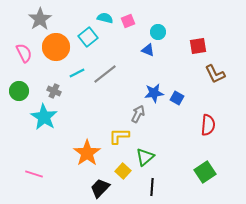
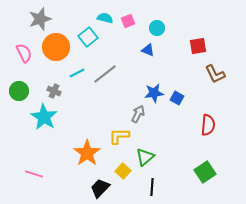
gray star: rotated 15 degrees clockwise
cyan circle: moved 1 px left, 4 px up
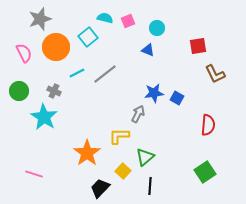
black line: moved 2 px left, 1 px up
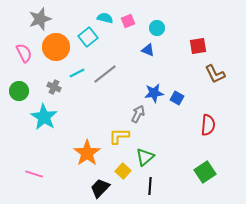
gray cross: moved 4 px up
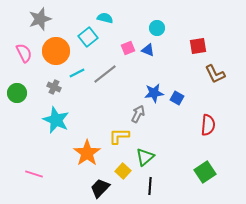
pink square: moved 27 px down
orange circle: moved 4 px down
green circle: moved 2 px left, 2 px down
cyan star: moved 12 px right, 3 px down; rotated 8 degrees counterclockwise
